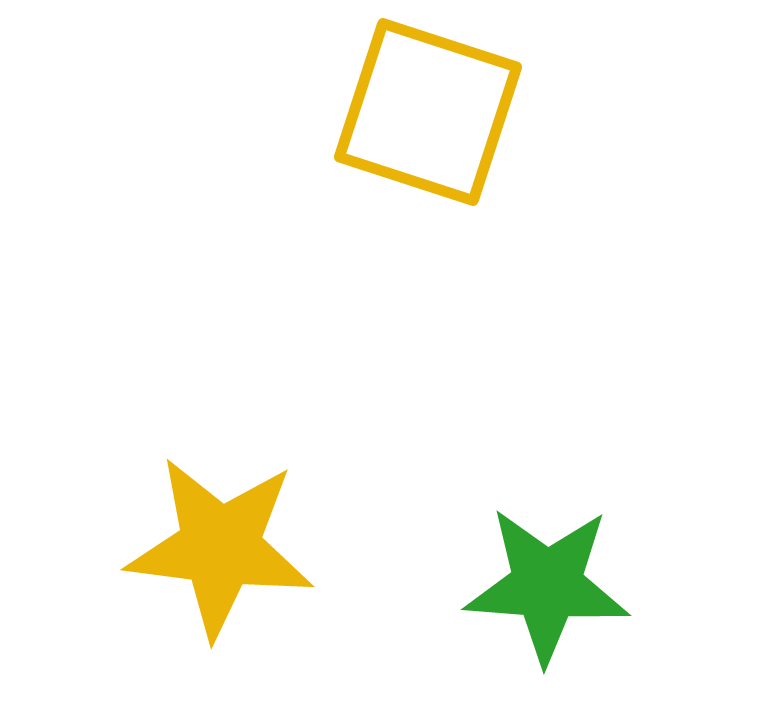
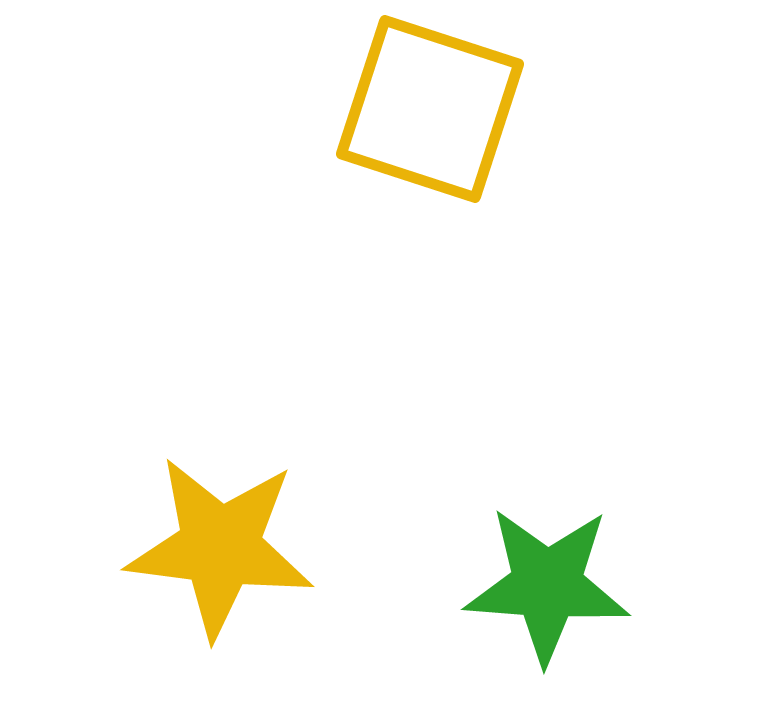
yellow square: moved 2 px right, 3 px up
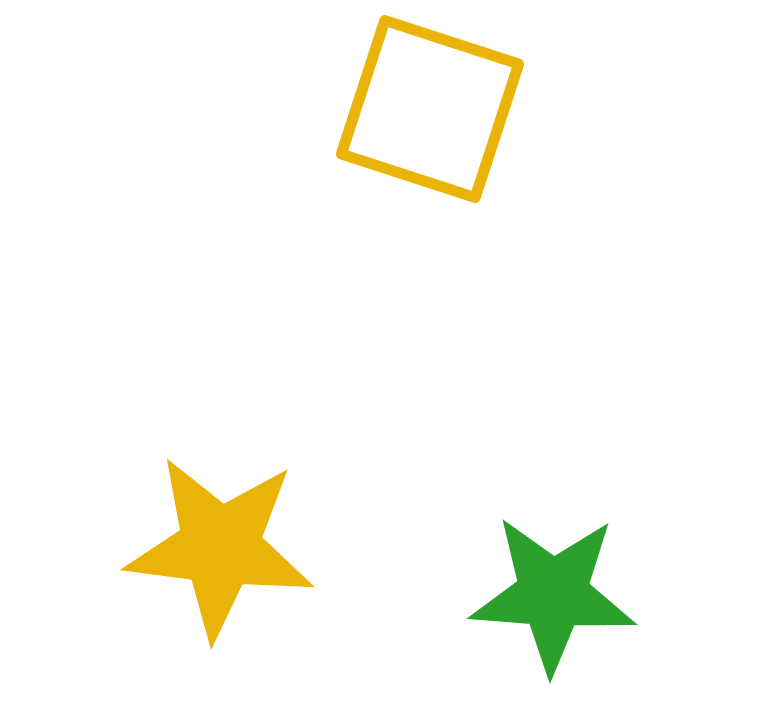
green star: moved 6 px right, 9 px down
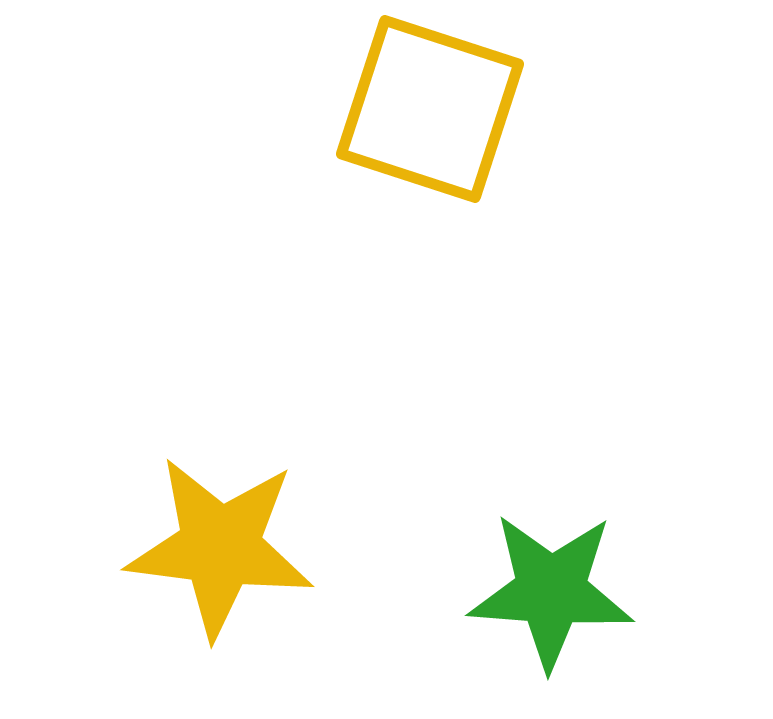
green star: moved 2 px left, 3 px up
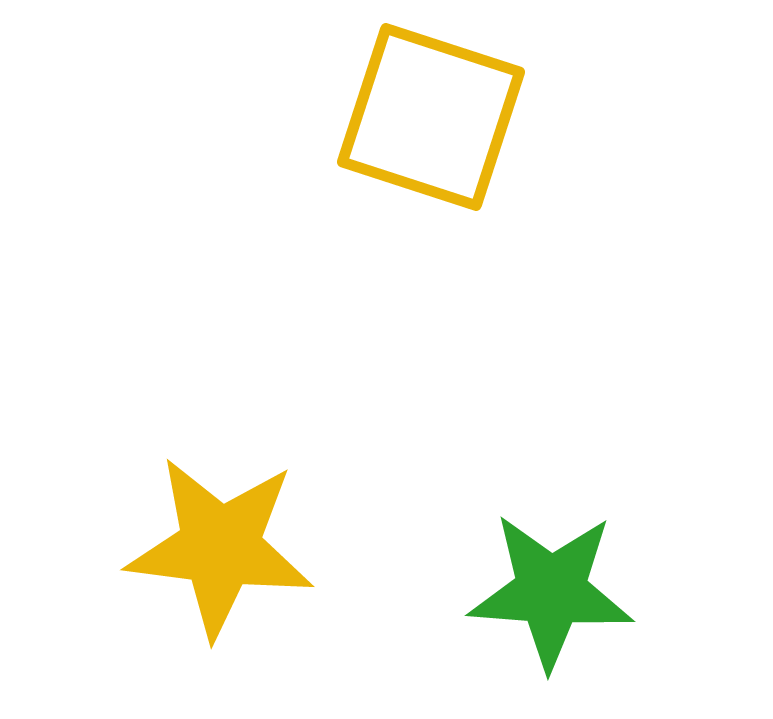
yellow square: moved 1 px right, 8 px down
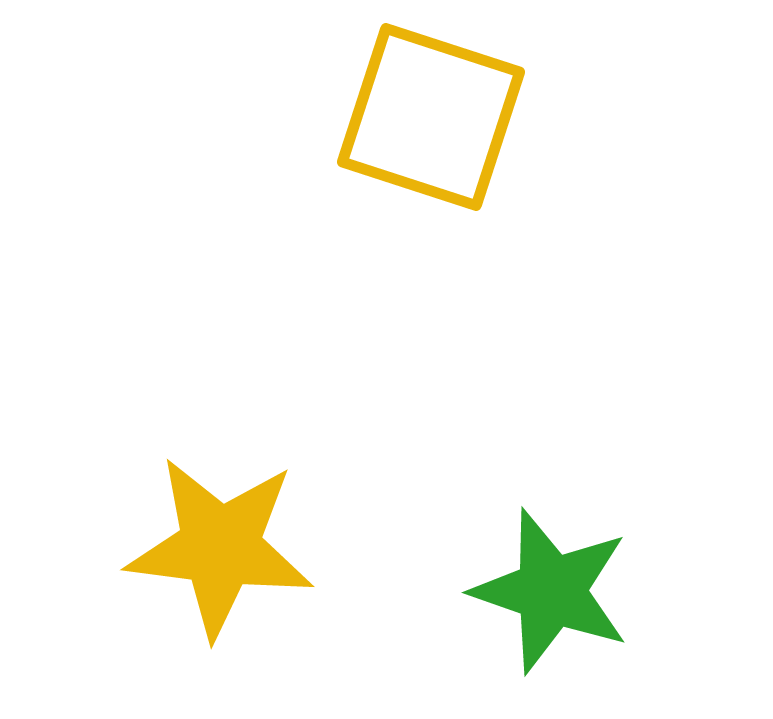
green star: rotated 15 degrees clockwise
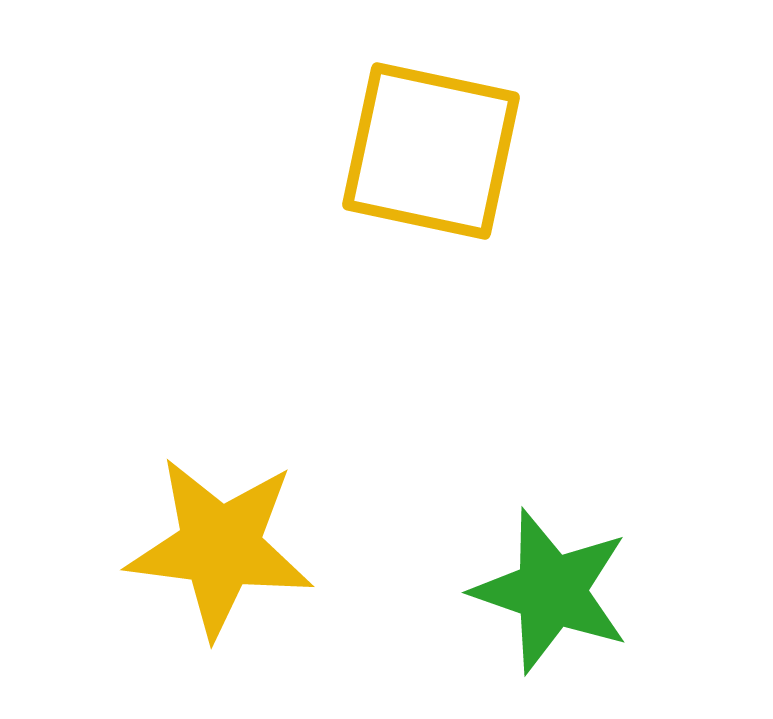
yellow square: moved 34 px down; rotated 6 degrees counterclockwise
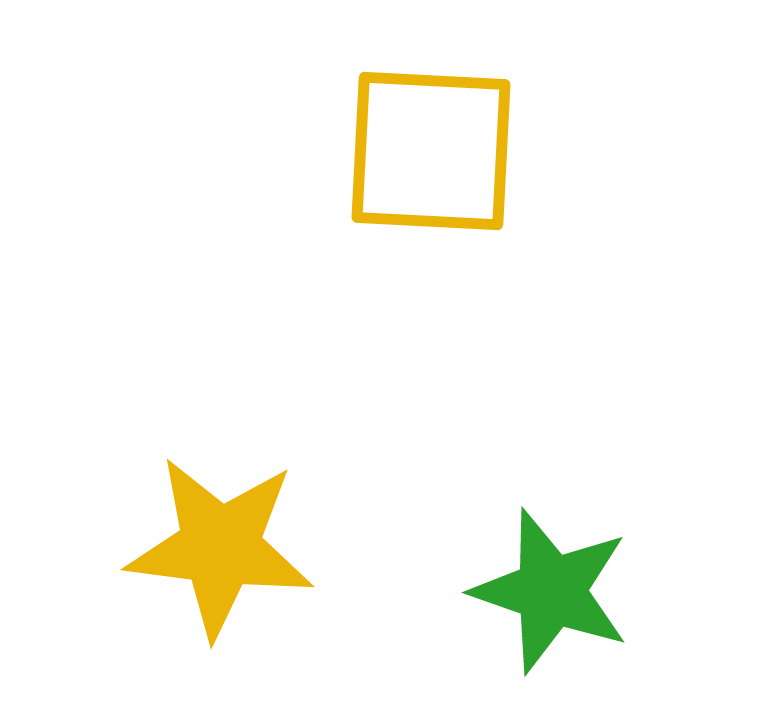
yellow square: rotated 9 degrees counterclockwise
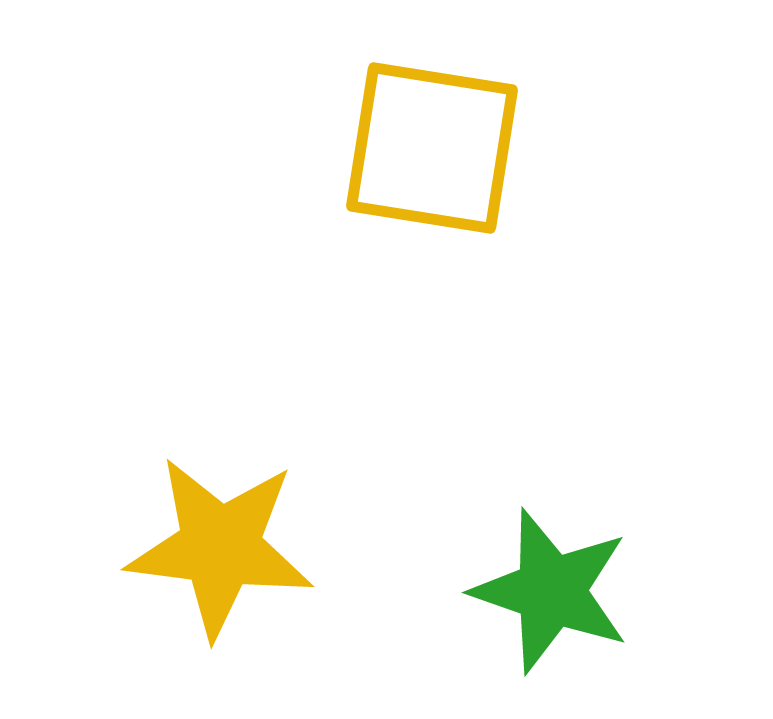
yellow square: moved 1 px right, 3 px up; rotated 6 degrees clockwise
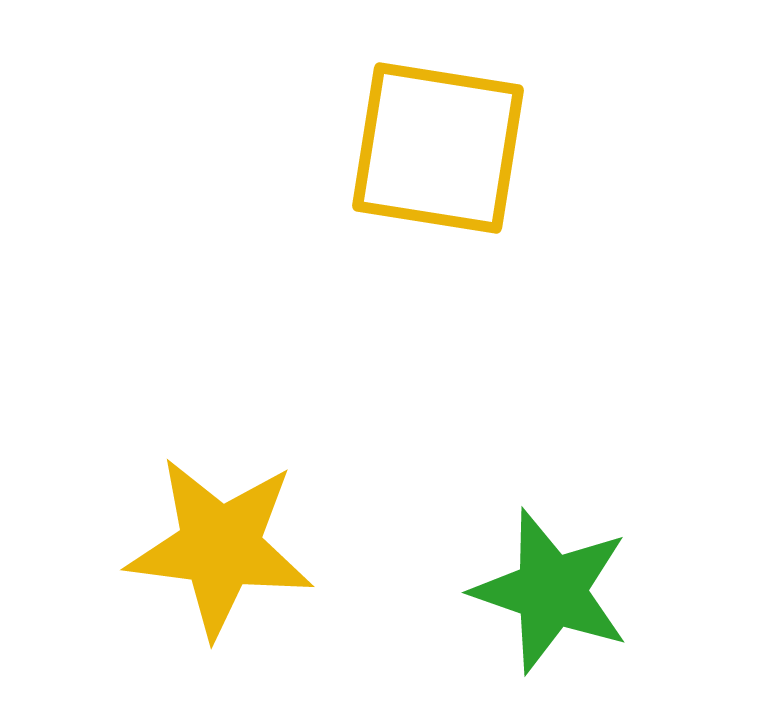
yellow square: moved 6 px right
